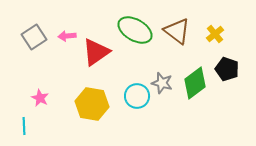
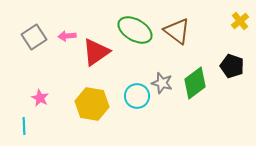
yellow cross: moved 25 px right, 13 px up
black pentagon: moved 5 px right, 3 px up
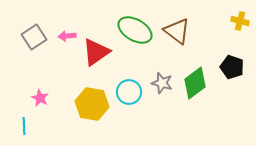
yellow cross: rotated 36 degrees counterclockwise
black pentagon: moved 1 px down
cyan circle: moved 8 px left, 4 px up
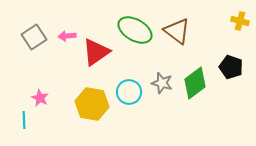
black pentagon: moved 1 px left
cyan line: moved 6 px up
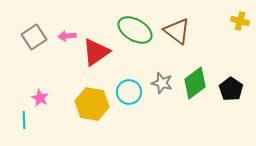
black pentagon: moved 22 px down; rotated 15 degrees clockwise
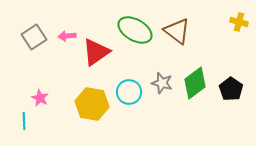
yellow cross: moved 1 px left, 1 px down
cyan line: moved 1 px down
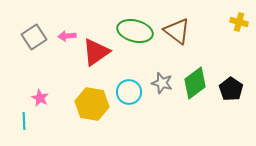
green ellipse: moved 1 px down; rotated 16 degrees counterclockwise
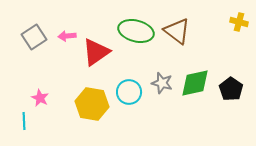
green ellipse: moved 1 px right
green diamond: rotated 24 degrees clockwise
